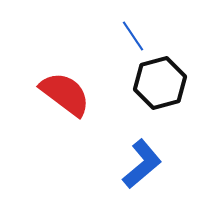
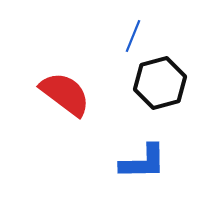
blue line: rotated 56 degrees clockwise
blue L-shape: moved 1 px right, 2 px up; rotated 39 degrees clockwise
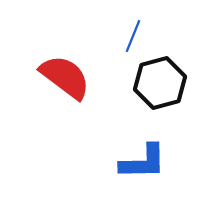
red semicircle: moved 17 px up
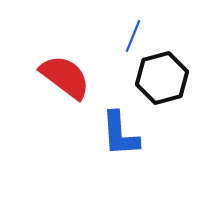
black hexagon: moved 2 px right, 5 px up
blue L-shape: moved 23 px left, 28 px up; rotated 87 degrees clockwise
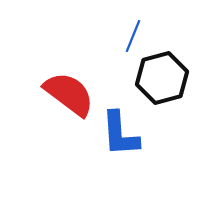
red semicircle: moved 4 px right, 17 px down
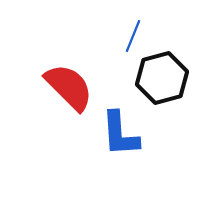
red semicircle: moved 7 px up; rotated 8 degrees clockwise
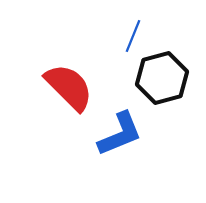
blue L-shape: rotated 108 degrees counterclockwise
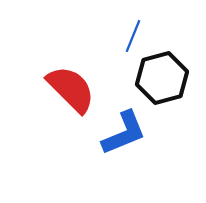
red semicircle: moved 2 px right, 2 px down
blue L-shape: moved 4 px right, 1 px up
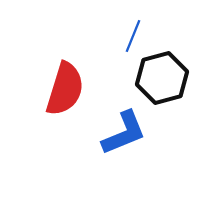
red semicircle: moved 6 px left; rotated 62 degrees clockwise
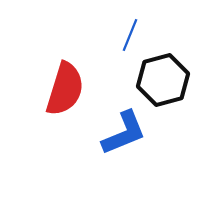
blue line: moved 3 px left, 1 px up
black hexagon: moved 1 px right, 2 px down
